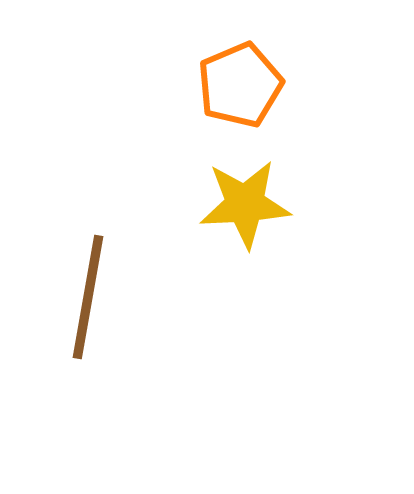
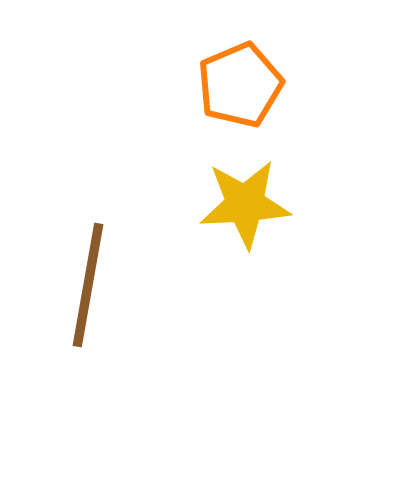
brown line: moved 12 px up
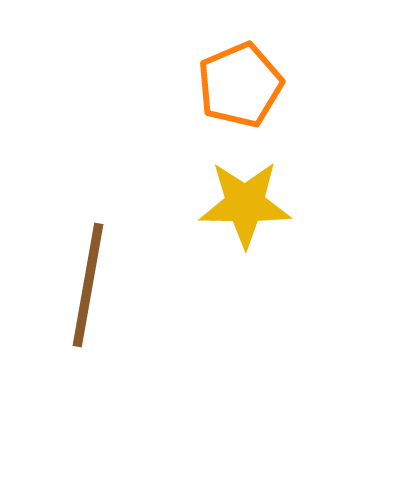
yellow star: rotated 4 degrees clockwise
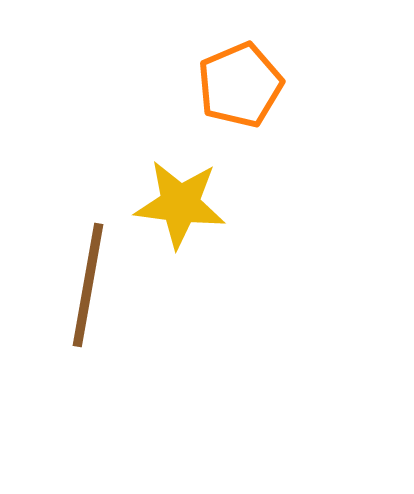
yellow star: moved 65 px left; rotated 6 degrees clockwise
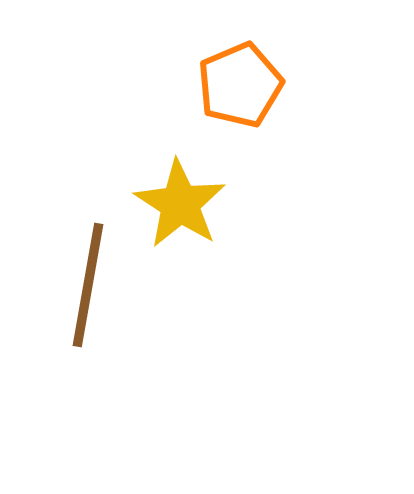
yellow star: rotated 26 degrees clockwise
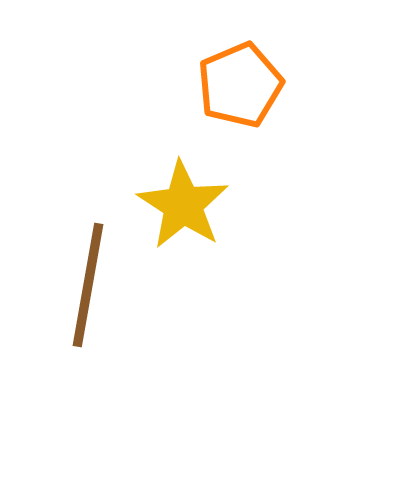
yellow star: moved 3 px right, 1 px down
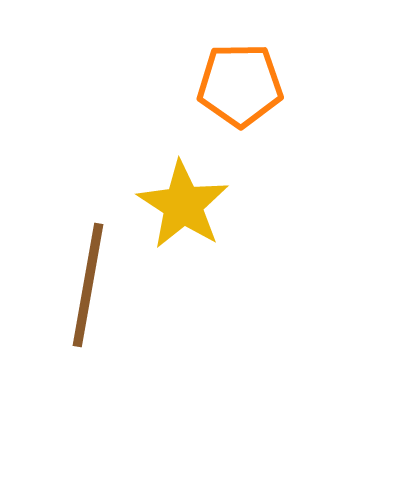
orange pentagon: rotated 22 degrees clockwise
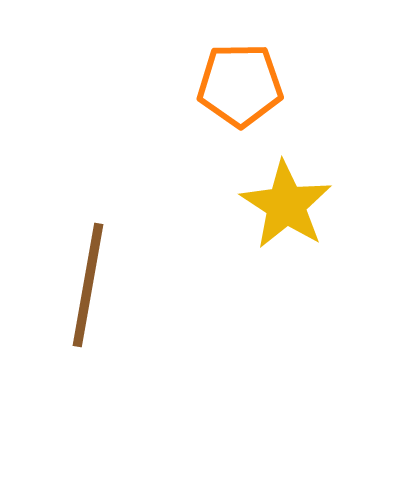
yellow star: moved 103 px right
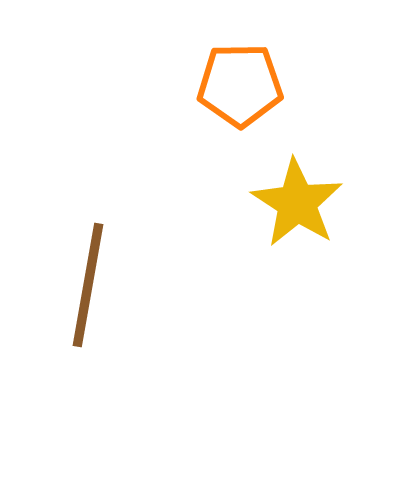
yellow star: moved 11 px right, 2 px up
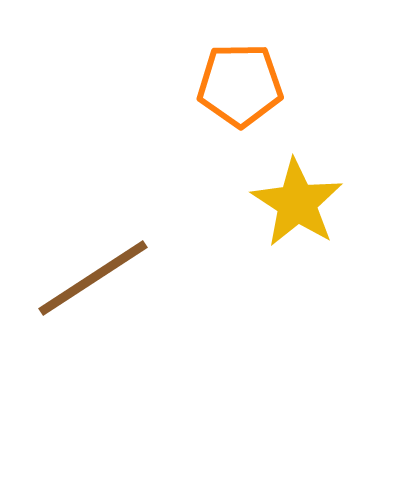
brown line: moved 5 px right, 7 px up; rotated 47 degrees clockwise
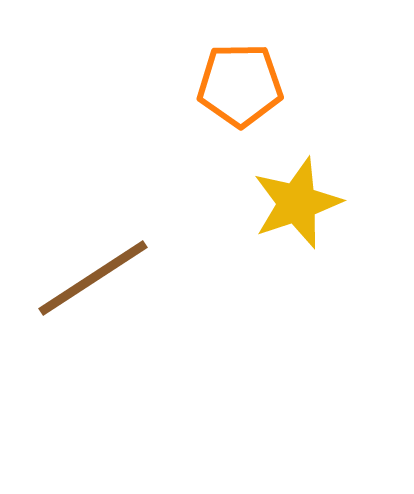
yellow star: rotated 20 degrees clockwise
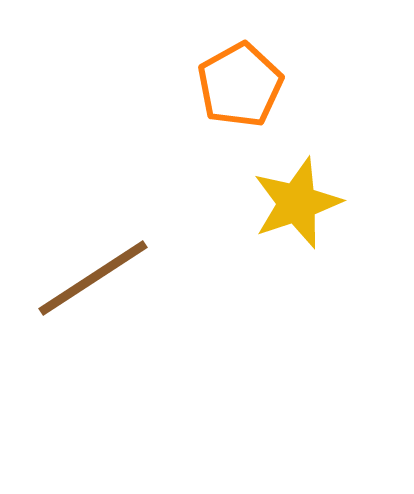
orange pentagon: rotated 28 degrees counterclockwise
